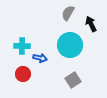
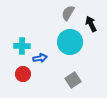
cyan circle: moved 3 px up
blue arrow: rotated 24 degrees counterclockwise
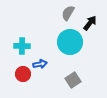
black arrow: moved 1 px left, 1 px up; rotated 63 degrees clockwise
blue arrow: moved 6 px down
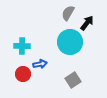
black arrow: moved 3 px left
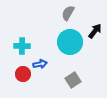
black arrow: moved 8 px right, 8 px down
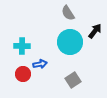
gray semicircle: rotated 63 degrees counterclockwise
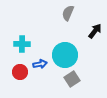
gray semicircle: rotated 56 degrees clockwise
cyan circle: moved 5 px left, 13 px down
cyan cross: moved 2 px up
red circle: moved 3 px left, 2 px up
gray square: moved 1 px left, 1 px up
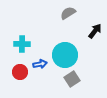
gray semicircle: rotated 35 degrees clockwise
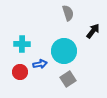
gray semicircle: rotated 105 degrees clockwise
black arrow: moved 2 px left
cyan circle: moved 1 px left, 4 px up
gray square: moved 4 px left
